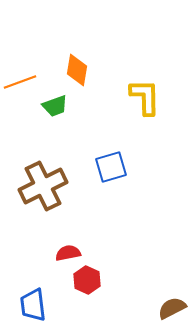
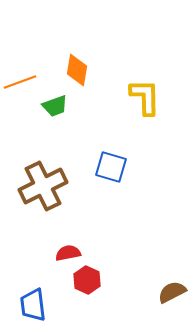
blue square: rotated 32 degrees clockwise
brown semicircle: moved 16 px up
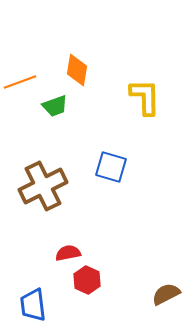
brown semicircle: moved 6 px left, 2 px down
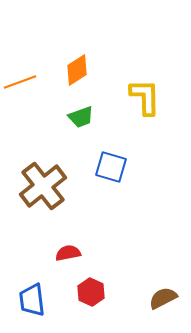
orange diamond: rotated 48 degrees clockwise
green trapezoid: moved 26 px right, 11 px down
brown cross: rotated 12 degrees counterclockwise
red hexagon: moved 4 px right, 12 px down
brown semicircle: moved 3 px left, 4 px down
blue trapezoid: moved 1 px left, 5 px up
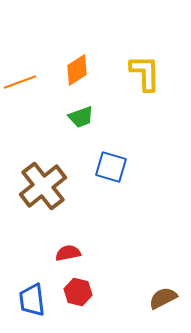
yellow L-shape: moved 24 px up
red hexagon: moved 13 px left; rotated 12 degrees counterclockwise
